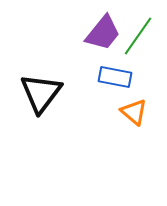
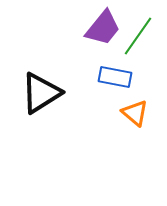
purple trapezoid: moved 5 px up
black triangle: rotated 21 degrees clockwise
orange triangle: moved 1 px right, 1 px down
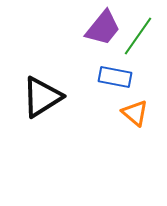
black triangle: moved 1 px right, 4 px down
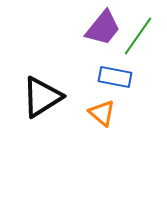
orange triangle: moved 33 px left
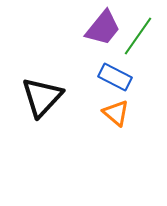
blue rectangle: rotated 16 degrees clockwise
black triangle: rotated 15 degrees counterclockwise
orange triangle: moved 14 px right
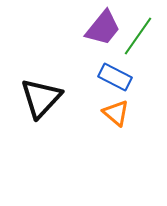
black triangle: moved 1 px left, 1 px down
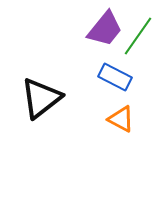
purple trapezoid: moved 2 px right, 1 px down
black triangle: rotated 9 degrees clockwise
orange triangle: moved 5 px right, 6 px down; rotated 12 degrees counterclockwise
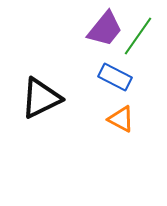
black triangle: rotated 12 degrees clockwise
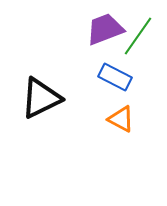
purple trapezoid: rotated 150 degrees counterclockwise
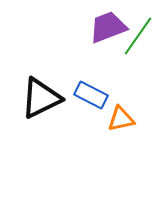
purple trapezoid: moved 3 px right, 2 px up
blue rectangle: moved 24 px left, 18 px down
orange triangle: rotated 40 degrees counterclockwise
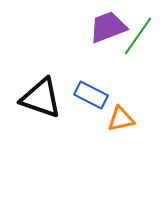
black triangle: rotated 45 degrees clockwise
